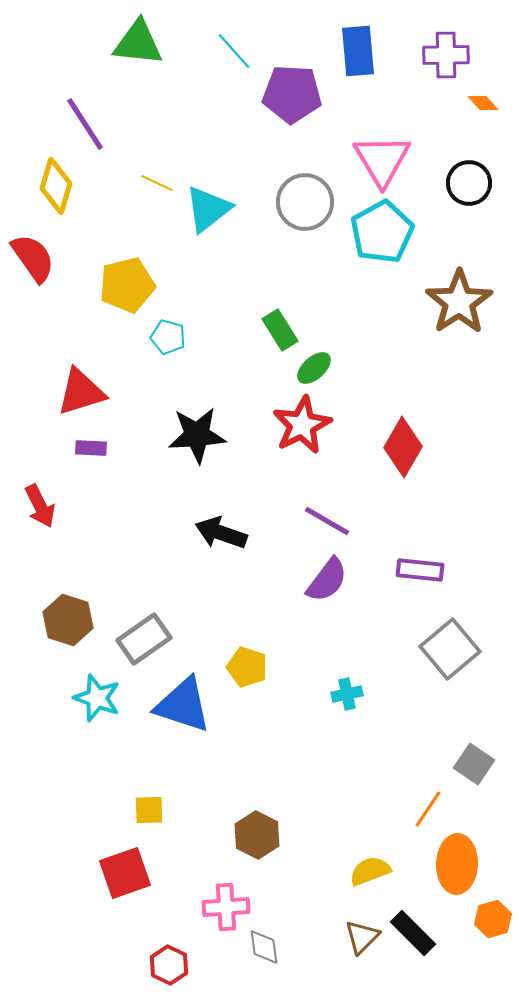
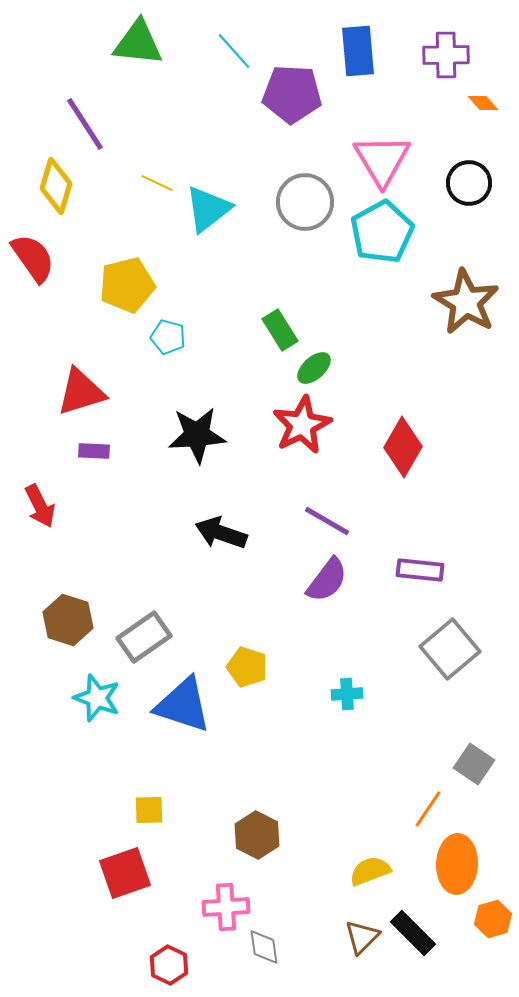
brown star at (459, 302): moved 7 px right; rotated 8 degrees counterclockwise
purple rectangle at (91, 448): moved 3 px right, 3 px down
gray rectangle at (144, 639): moved 2 px up
cyan cross at (347, 694): rotated 8 degrees clockwise
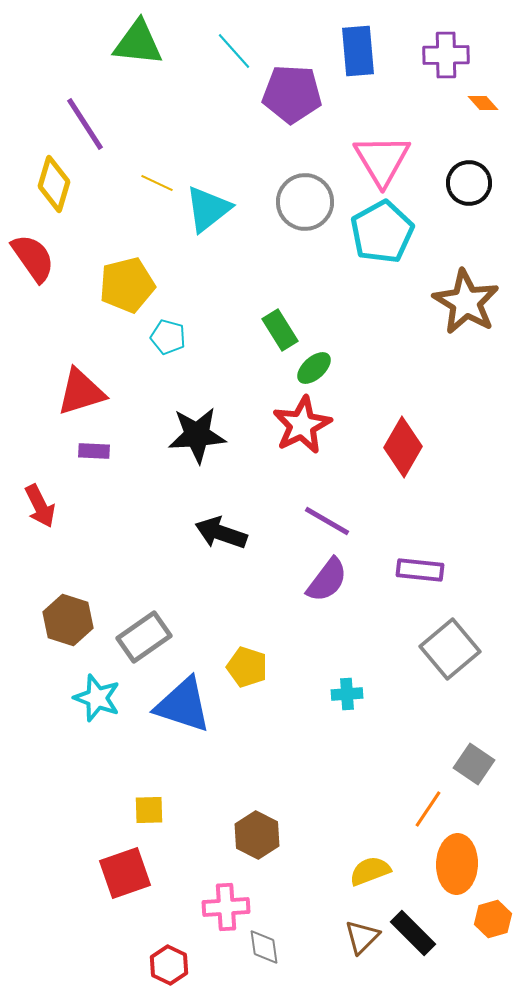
yellow diamond at (56, 186): moved 2 px left, 2 px up
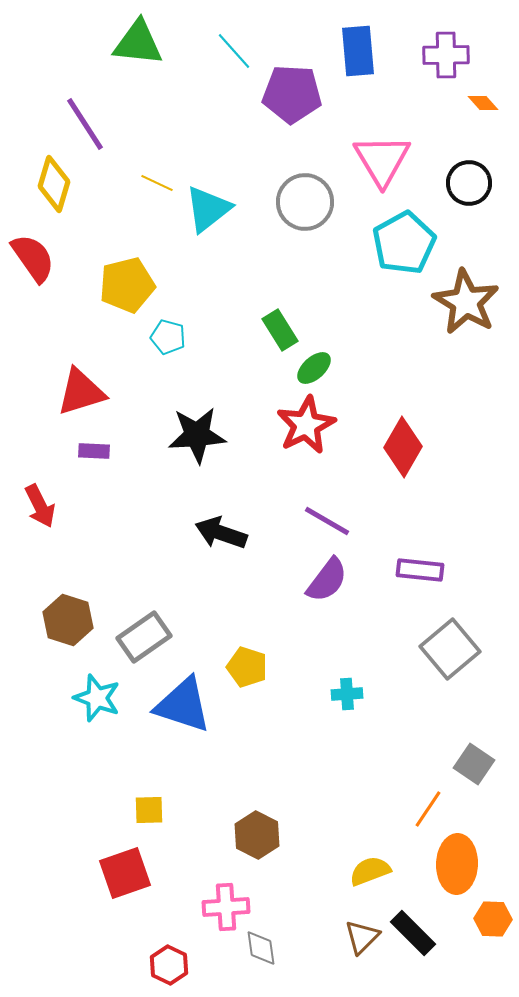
cyan pentagon at (382, 232): moved 22 px right, 11 px down
red star at (302, 425): moved 4 px right
orange hexagon at (493, 919): rotated 18 degrees clockwise
gray diamond at (264, 947): moved 3 px left, 1 px down
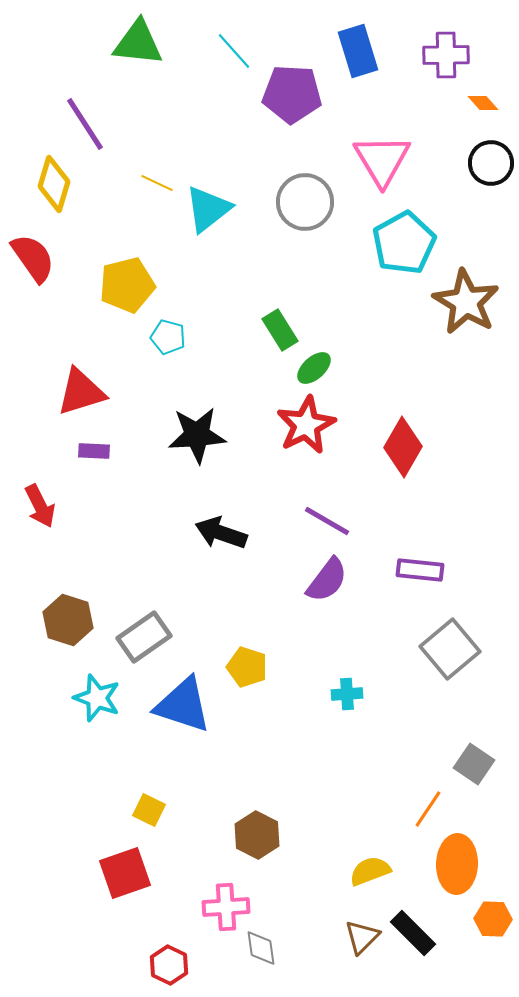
blue rectangle at (358, 51): rotated 12 degrees counterclockwise
black circle at (469, 183): moved 22 px right, 20 px up
yellow square at (149, 810): rotated 28 degrees clockwise
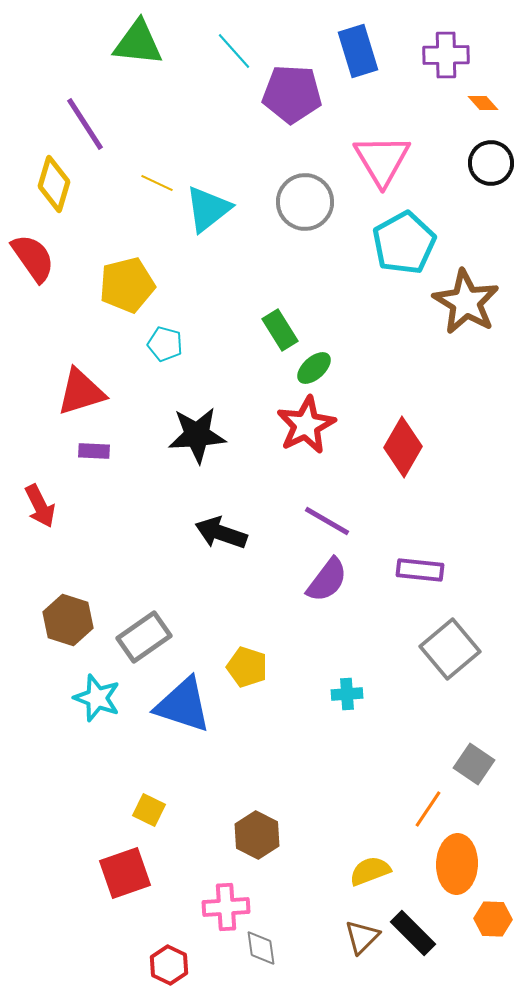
cyan pentagon at (168, 337): moved 3 px left, 7 px down
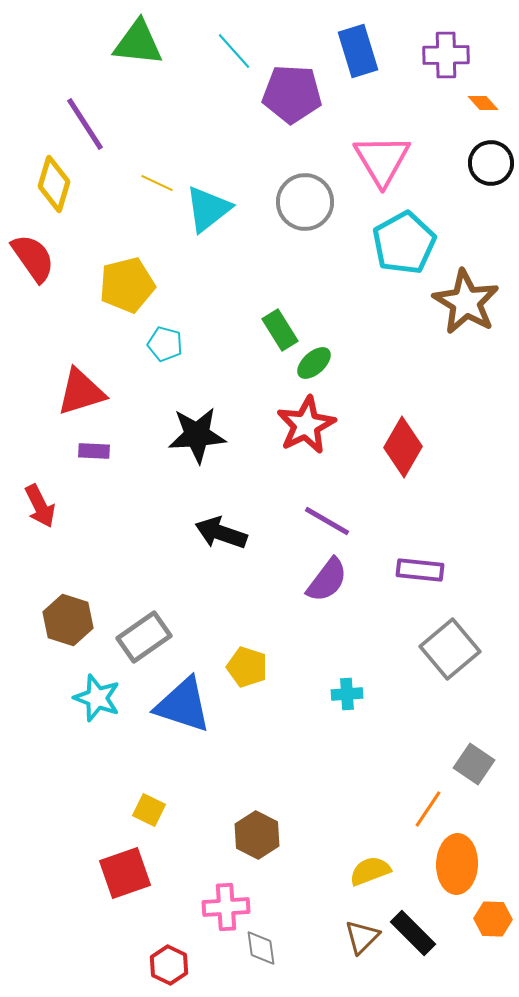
green ellipse at (314, 368): moved 5 px up
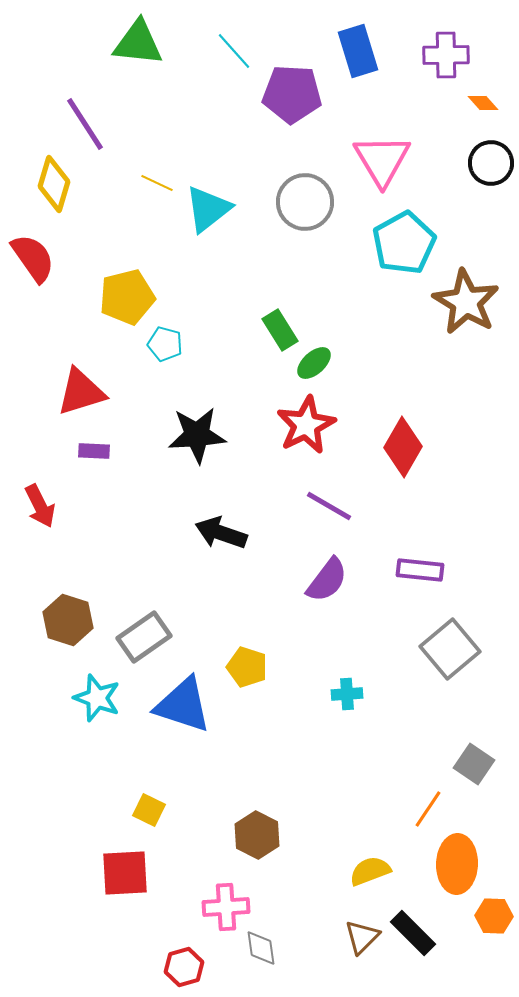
yellow pentagon at (127, 285): moved 12 px down
purple line at (327, 521): moved 2 px right, 15 px up
red square at (125, 873): rotated 16 degrees clockwise
orange hexagon at (493, 919): moved 1 px right, 3 px up
red hexagon at (169, 965): moved 15 px right, 2 px down; rotated 18 degrees clockwise
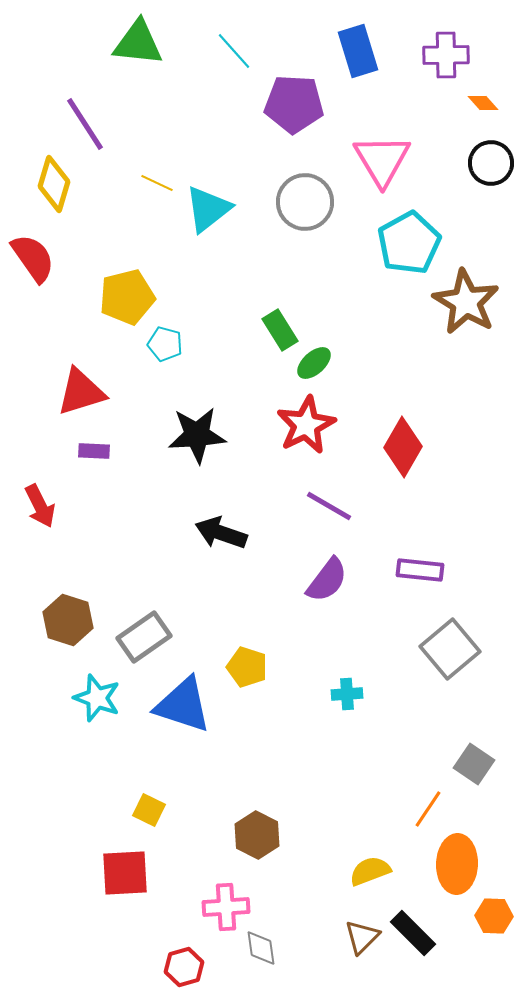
purple pentagon at (292, 94): moved 2 px right, 10 px down
cyan pentagon at (404, 243): moved 5 px right
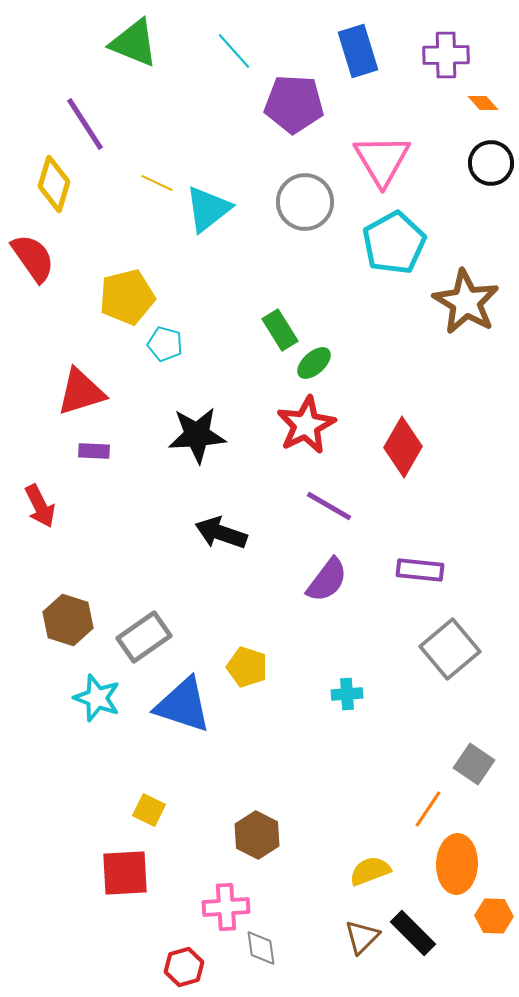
green triangle at (138, 43): moved 4 px left; rotated 16 degrees clockwise
cyan pentagon at (409, 243): moved 15 px left
